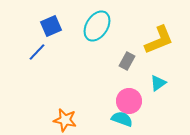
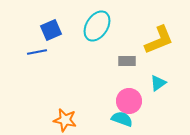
blue square: moved 4 px down
blue line: rotated 36 degrees clockwise
gray rectangle: rotated 60 degrees clockwise
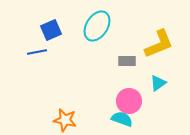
yellow L-shape: moved 4 px down
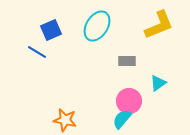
yellow L-shape: moved 19 px up
blue line: rotated 42 degrees clockwise
cyan semicircle: rotated 70 degrees counterclockwise
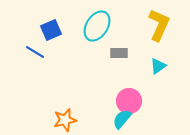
yellow L-shape: rotated 44 degrees counterclockwise
blue line: moved 2 px left
gray rectangle: moved 8 px left, 8 px up
cyan triangle: moved 17 px up
orange star: rotated 25 degrees counterclockwise
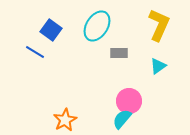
blue square: rotated 30 degrees counterclockwise
orange star: rotated 15 degrees counterclockwise
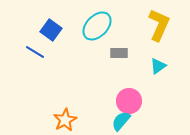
cyan ellipse: rotated 12 degrees clockwise
cyan semicircle: moved 1 px left, 2 px down
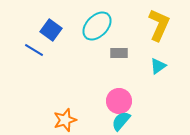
blue line: moved 1 px left, 2 px up
pink circle: moved 10 px left
orange star: rotated 10 degrees clockwise
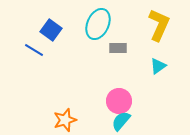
cyan ellipse: moved 1 px right, 2 px up; rotated 20 degrees counterclockwise
gray rectangle: moved 1 px left, 5 px up
